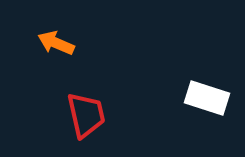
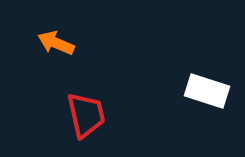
white rectangle: moved 7 px up
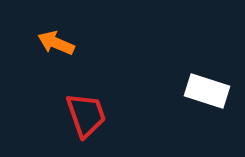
red trapezoid: rotated 6 degrees counterclockwise
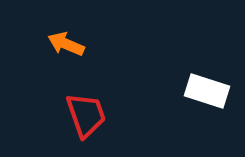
orange arrow: moved 10 px right, 1 px down
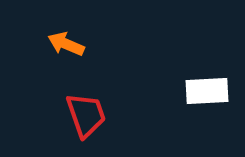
white rectangle: rotated 21 degrees counterclockwise
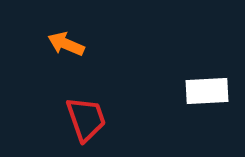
red trapezoid: moved 4 px down
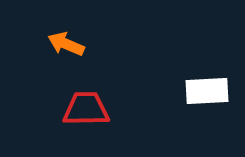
red trapezoid: moved 10 px up; rotated 72 degrees counterclockwise
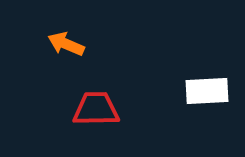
red trapezoid: moved 10 px right
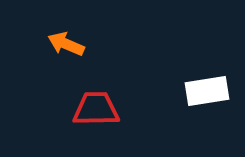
white rectangle: rotated 6 degrees counterclockwise
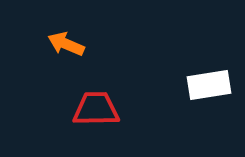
white rectangle: moved 2 px right, 6 px up
